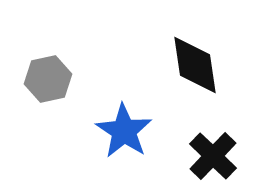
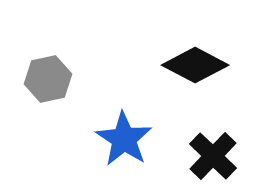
black diamond: rotated 54 degrees counterclockwise
blue star: moved 8 px down
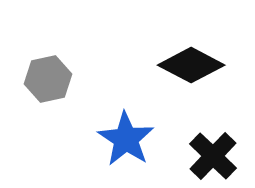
black diamond: moved 4 px left
blue star: moved 2 px right
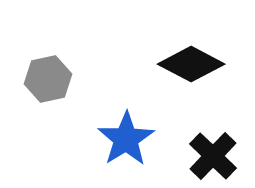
black diamond: moved 1 px up
blue star: rotated 6 degrees clockwise
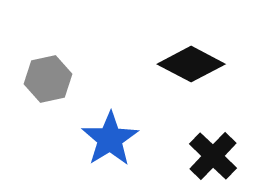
blue star: moved 16 px left
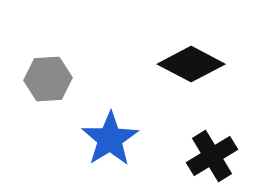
gray hexagon: rotated 9 degrees clockwise
black cross: moved 1 px left; rotated 15 degrees clockwise
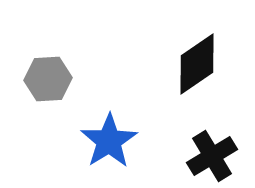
black diamond: moved 6 px right; rotated 62 degrees counterclockwise
blue star: moved 1 px left, 2 px down
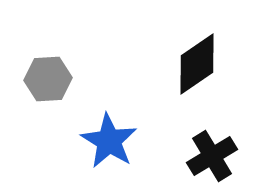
blue star: rotated 8 degrees counterclockwise
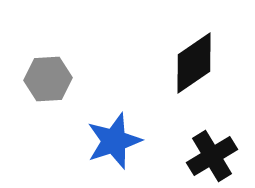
black diamond: moved 3 px left, 1 px up
blue star: moved 5 px right; rotated 22 degrees clockwise
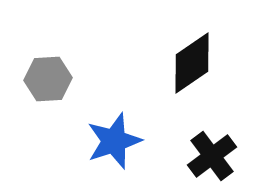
black diamond: moved 2 px left
black cross: rotated 6 degrees counterclockwise
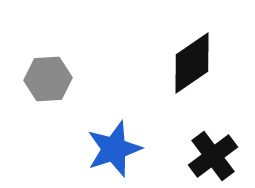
blue star: moved 8 px down
black cross: moved 1 px right
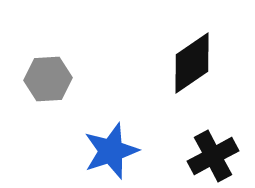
blue star: moved 3 px left, 2 px down
black cross: rotated 9 degrees clockwise
